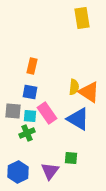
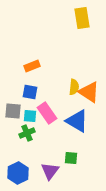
orange rectangle: rotated 56 degrees clockwise
blue triangle: moved 1 px left, 2 px down
blue hexagon: moved 1 px down
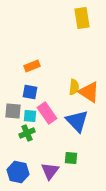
blue triangle: rotated 15 degrees clockwise
blue hexagon: moved 1 px up; rotated 20 degrees counterclockwise
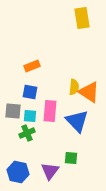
pink rectangle: moved 3 px right, 2 px up; rotated 40 degrees clockwise
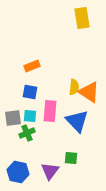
gray square: moved 7 px down; rotated 12 degrees counterclockwise
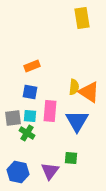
blue triangle: rotated 15 degrees clockwise
green cross: rotated 35 degrees counterclockwise
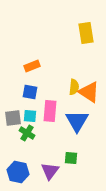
yellow rectangle: moved 4 px right, 15 px down
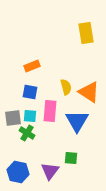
yellow semicircle: moved 8 px left; rotated 21 degrees counterclockwise
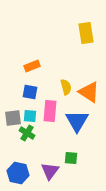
blue hexagon: moved 1 px down
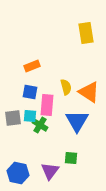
pink rectangle: moved 3 px left, 6 px up
green cross: moved 13 px right, 8 px up
